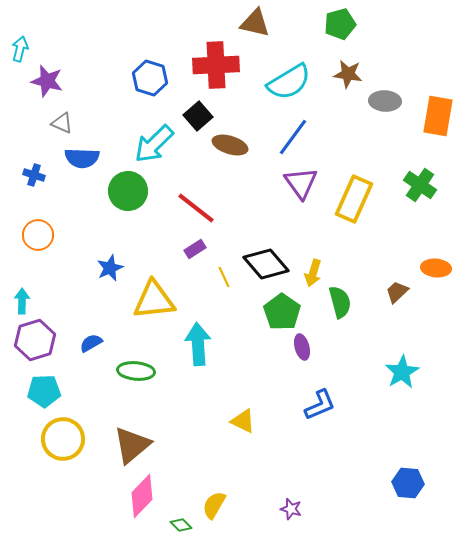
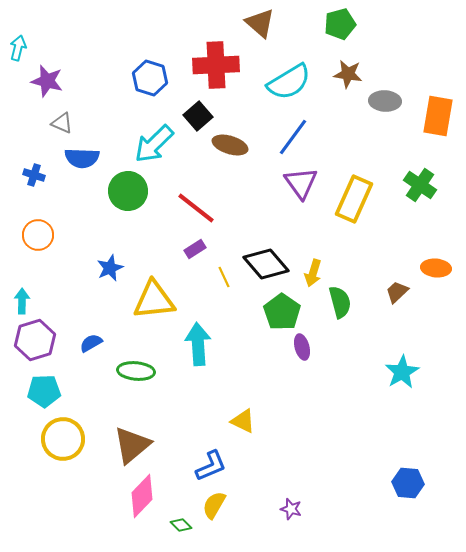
brown triangle at (255, 23): moved 5 px right; rotated 28 degrees clockwise
cyan arrow at (20, 49): moved 2 px left, 1 px up
blue L-shape at (320, 405): moved 109 px left, 61 px down
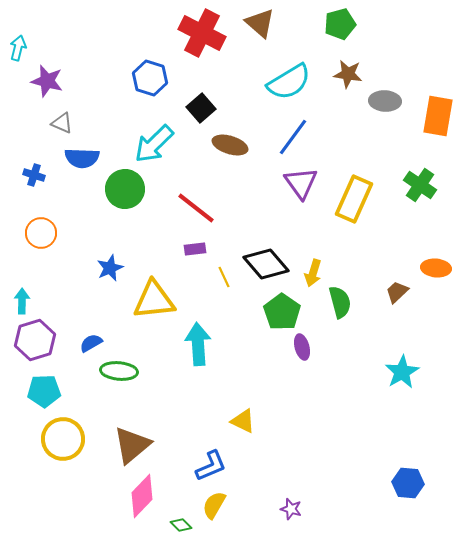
red cross at (216, 65): moved 14 px left, 32 px up; rotated 30 degrees clockwise
black square at (198, 116): moved 3 px right, 8 px up
green circle at (128, 191): moved 3 px left, 2 px up
orange circle at (38, 235): moved 3 px right, 2 px up
purple rectangle at (195, 249): rotated 25 degrees clockwise
green ellipse at (136, 371): moved 17 px left
